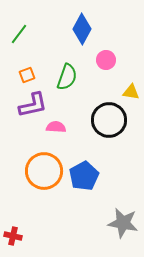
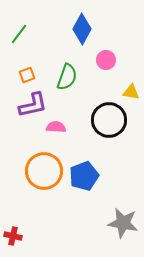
blue pentagon: rotated 8 degrees clockwise
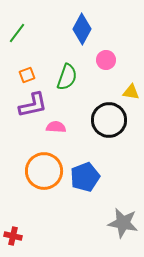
green line: moved 2 px left, 1 px up
blue pentagon: moved 1 px right, 1 px down
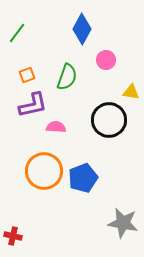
blue pentagon: moved 2 px left, 1 px down
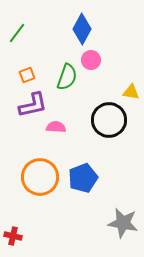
pink circle: moved 15 px left
orange circle: moved 4 px left, 6 px down
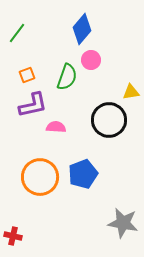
blue diamond: rotated 12 degrees clockwise
yellow triangle: rotated 18 degrees counterclockwise
blue pentagon: moved 4 px up
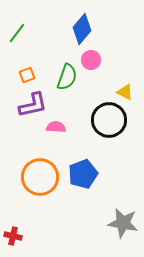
yellow triangle: moved 6 px left; rotated 36 degrees clockwise
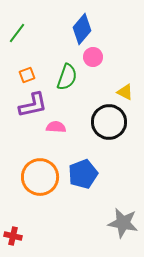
pink circle: moved 2 px right, 3 px up
black circle: moved 2 px down
